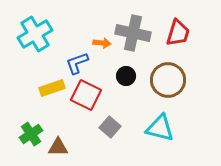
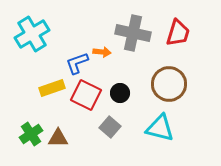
cyan cross: moved 3 px left
orange arrow: moved 9 px down
black circle: moved 6 px left, 17 px down
brown circle: moved 1 px right, 4 px down
brown triangle: moved 9 px up
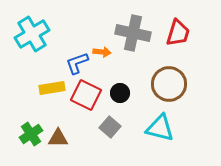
yellow rectangle: rotated 10 degrees clockwise
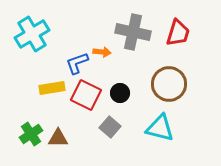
gray cross: moved 1 px up
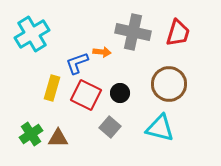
yellow rectangle: rotated 65 degrees counterclockwise
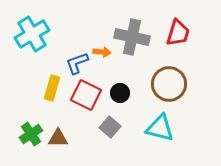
gray cross: moved 1 px left, 5 px down
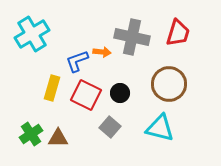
blue L-shape: moved 2 px up
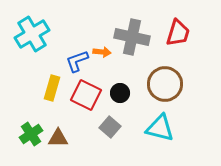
brown circle: moved 4 px left
